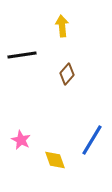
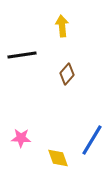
pink star: moved 2 px up; rotated 24 degrees counterclockwise
yellow diamond: moved 3 px right, 2 px up
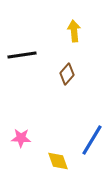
yellow arrow: moved 12 px right, 5 px down
yellow diamond: moved 3 px down
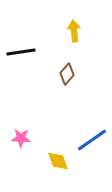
black line: moved 1 px left, 3 px up
blue line: rotated 24 degrees clockwise
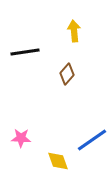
black line: moved 4 px right
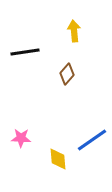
yellow diamond: moved 2 px up; rotated 15 degrees clockwise
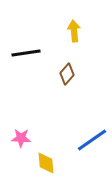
black line: moved 1 px right, 1 px down
yellow diamond: moved 12 px left, 4 px down
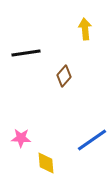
yellow arrow: moved 11 px right, 2 px up
brown diamond: moved 3 px left, 2 px down
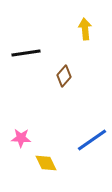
yellow diamond: rotated 20 degrees counterclockwise
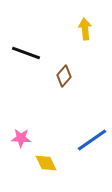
black line: rotated 28 degrees clockwise
